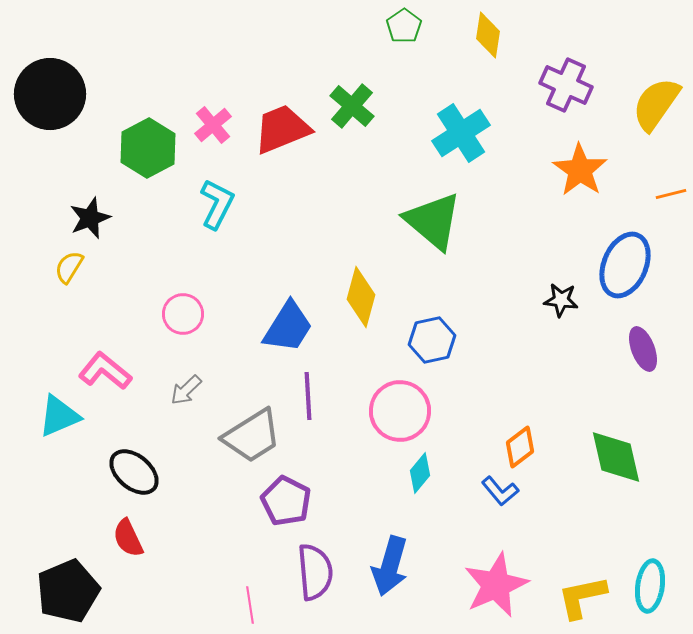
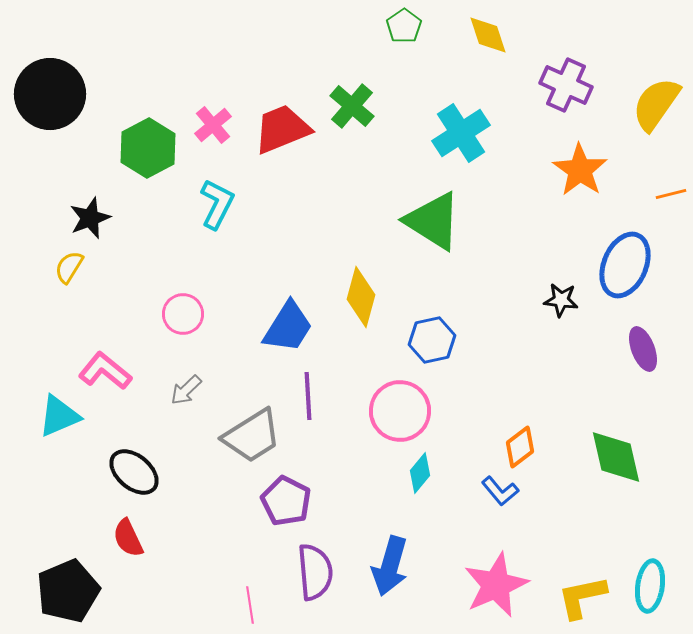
yellow diamond at (488, 35): rotated 27 degrees counterclockwise
green triangle at (433, 221): rotated 8 degrees counterclockwise
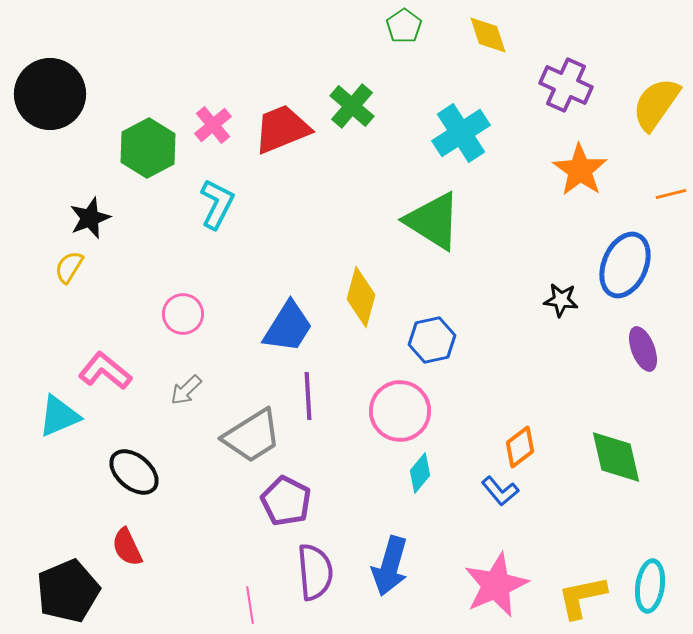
red semicircle at (128, 538): moved 1 px left, 9 px down
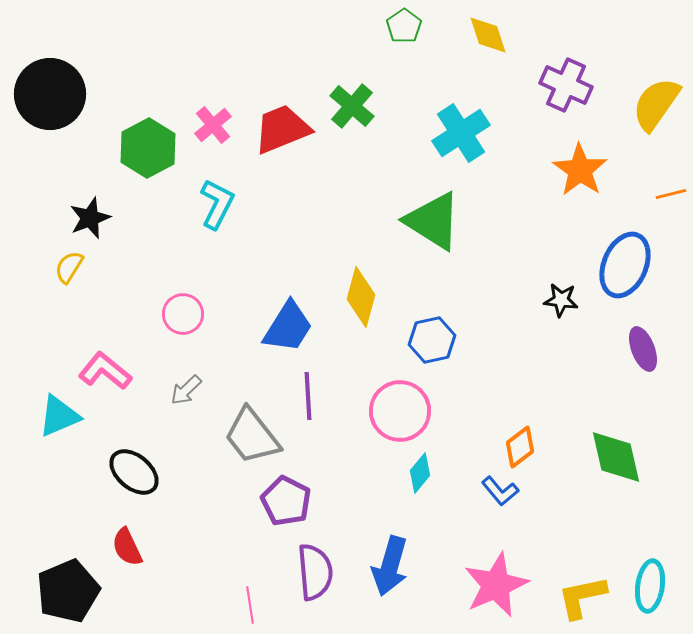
gray trapezoid at (252, 436): rotated 84 degrees clockwise
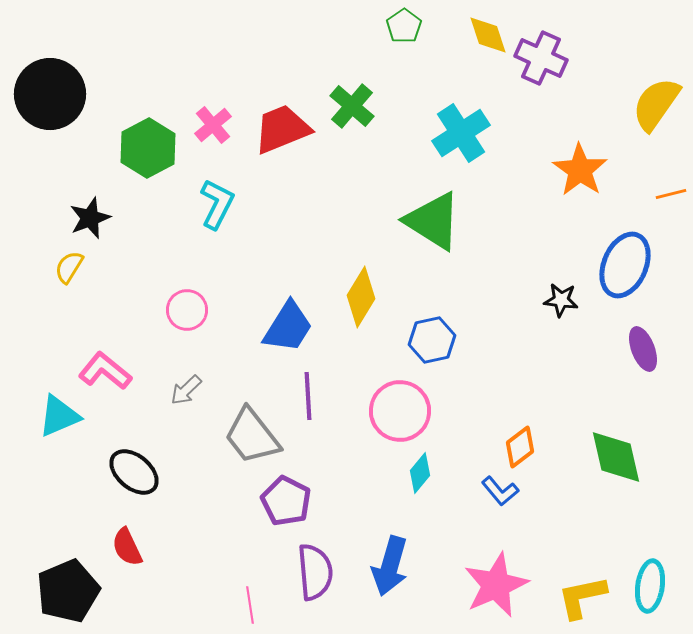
purple cross at (566, 85): moved 25 px left, 27 px up
yellow diamond at (361, 297): rotated 16 degrees clockwise
pink circle at (183, 314): moved 4 px right, 4 px up
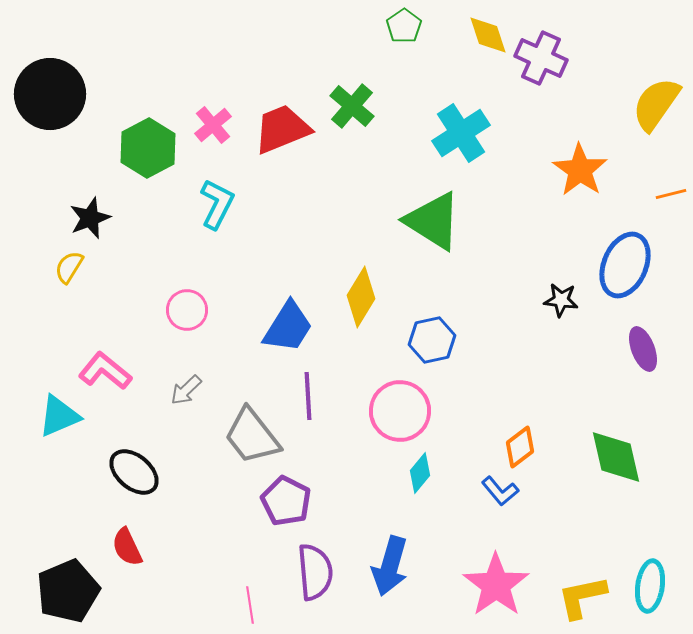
pink star at (496, 585): rotated 12 degrees counterclockwise
